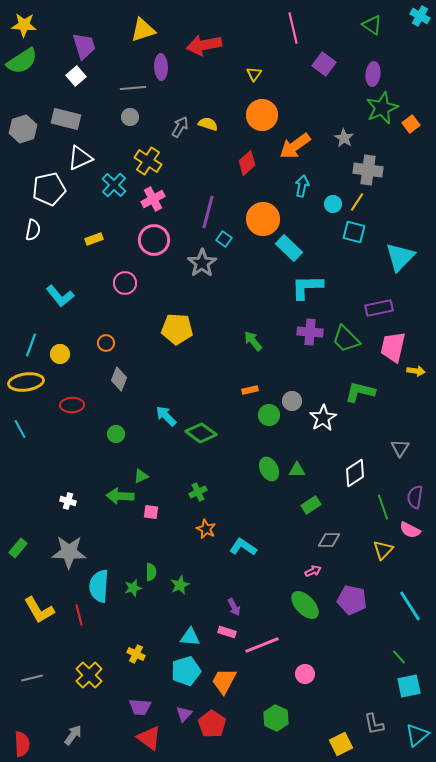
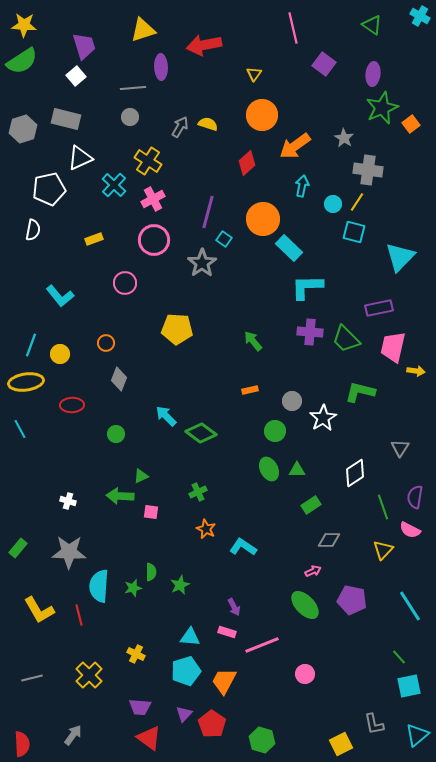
green circle at (269, 415): moved 6 px right, 16 px down
green hexagon at (276, 718): moved 14 px left, 22 px down; rotated 10 degrees counterclockwise
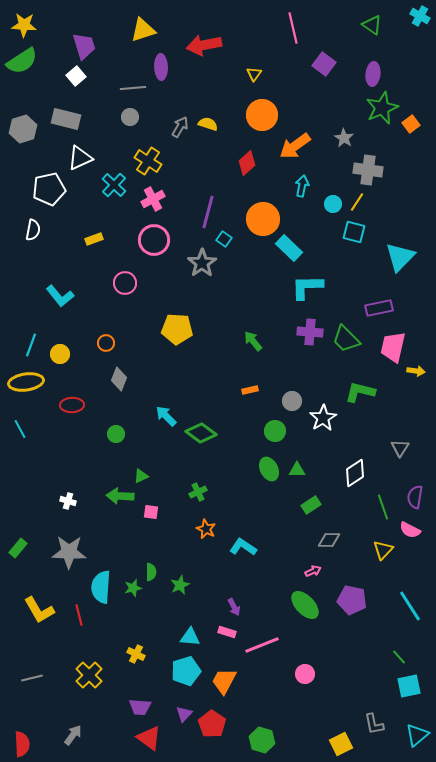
cyan semicircle at (99, 586): moved 2 px right, 1 px down
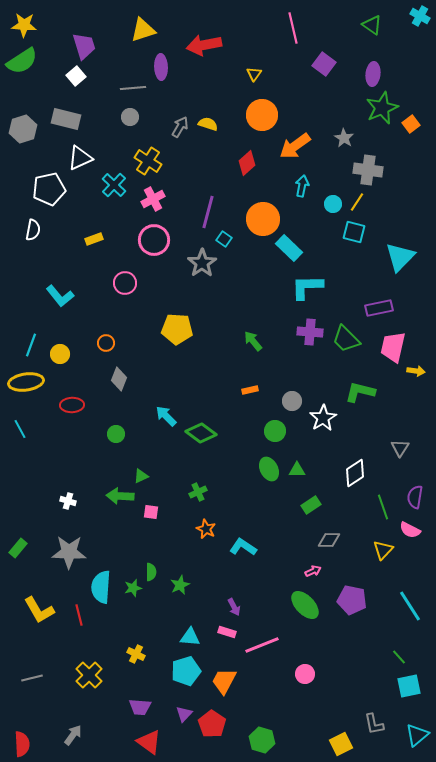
red triangle at (149, 738): moved 4 px down
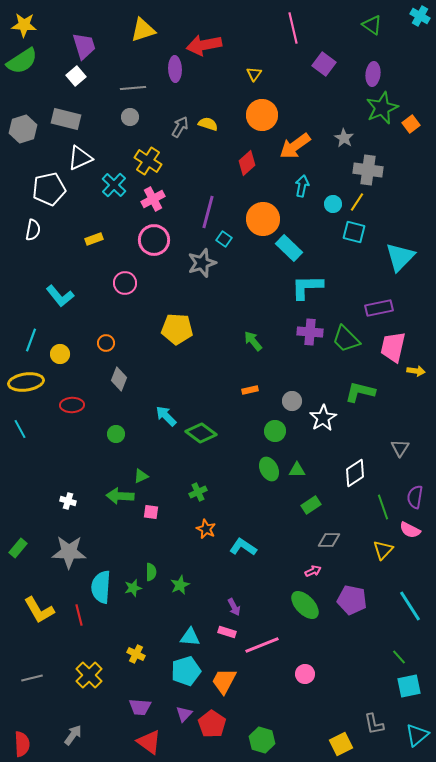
purple ellipse at (161, 67): moved 14 px right, 2 px down
gray star at (202, 263): rotated 16 degrees clockwise
cyan line at (31, 345): moved 5 px up
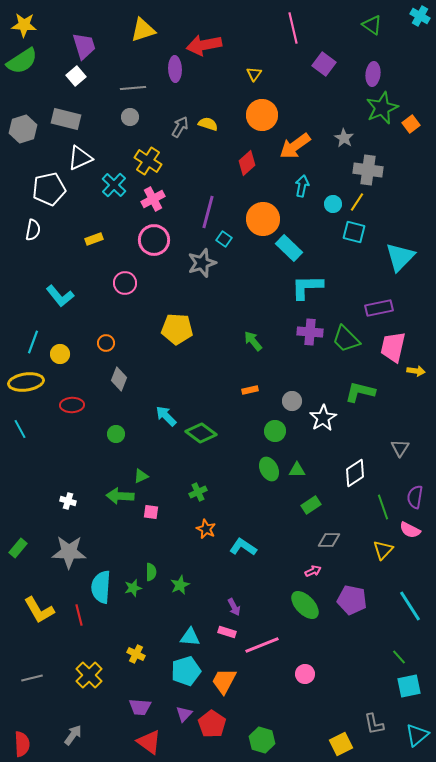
cyan line at (31, 340): moved 2 px right, 2 px down
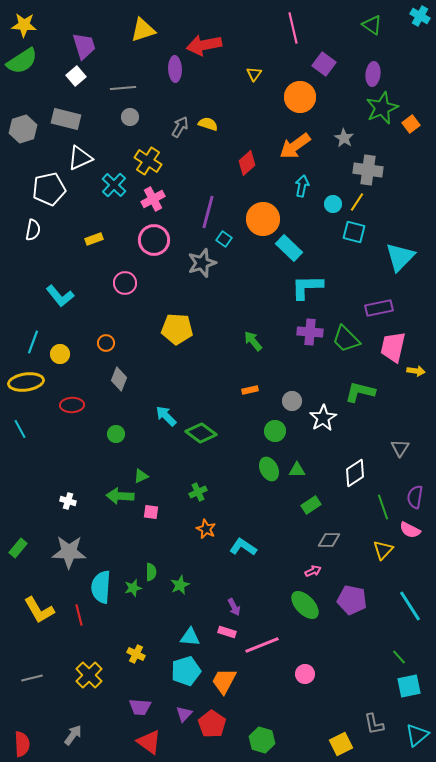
gray line at (133, 88): moved 10 px left
orange circle at (262, 115): moved 38 px right, 18 px up
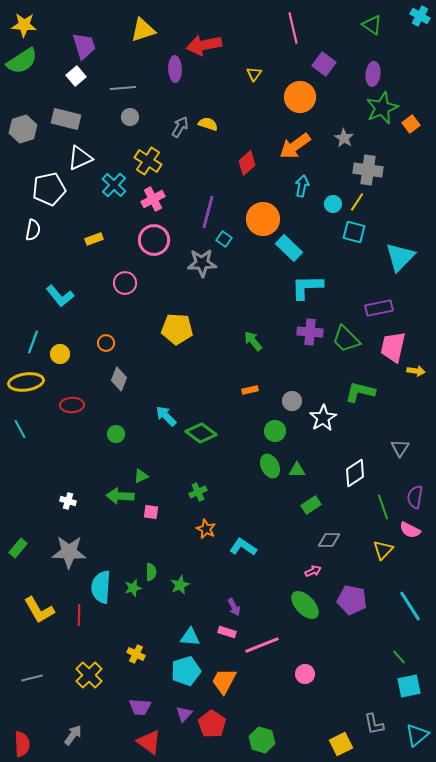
gray star at (202, 263): rotated 16 degrees clockwise
green ellipse at (269, 469): moved 1 px right, 3 px up
red line at (79, 615): rotated 15 degrees clockwise
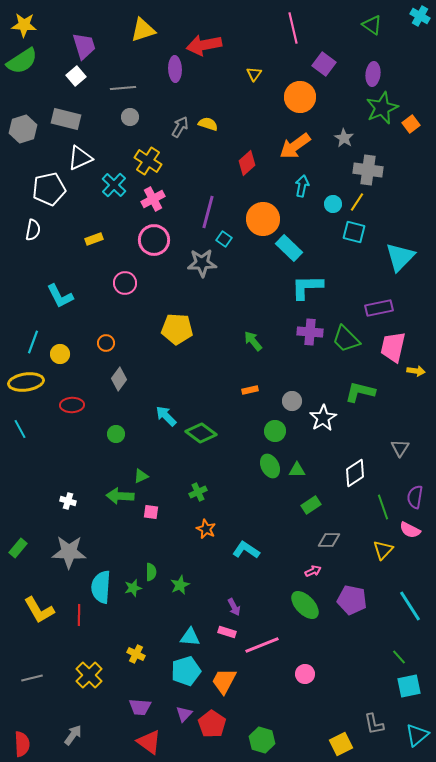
cyan L-shape at (60, 296): rotated 12 degrees clockwise
gray diamond at (119, 379): rotated 15 degrees clockwise
cyan L-shape at (243, 547): moved 3 px right, 3 px down
